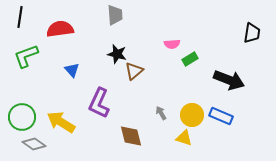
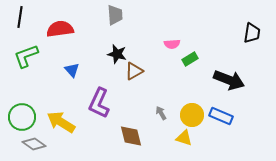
brown triangle: rotated 12 degrees clockwise
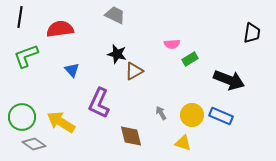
gray trapezoid: rotated 60 degrees counterclockwise
yellow triangle: moved 1 px left, 5 px down
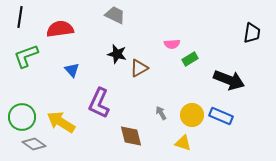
brown triangle: moved 5 px right, 3 px up
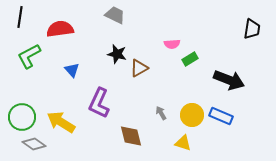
black trapezoid: moved 4 px up
green L-shape: moved 3 px right; rotated 8 degrees counterclockwise
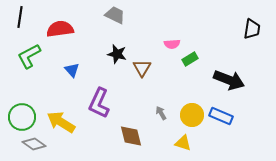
brown triangle: moved 3 px right; rotated 30 degrees counterclockwise
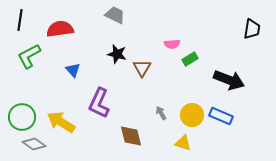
black line: moved 3 px down
blue triangle: moved 1 px right
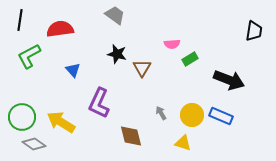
gray trapezoid: rotated 10 degrees clockwise
black trapezoid: moved 2 px right, 2 px down
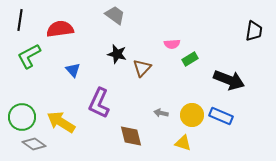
brown triangle: rotated 12 degrees clockwise
gray arrow: rotated 48 degrees counterclockwise
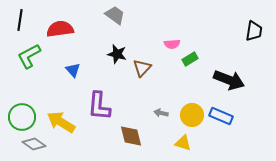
purple L-shape: moved 3 px down; rotated 20 degrees counterclockwise
